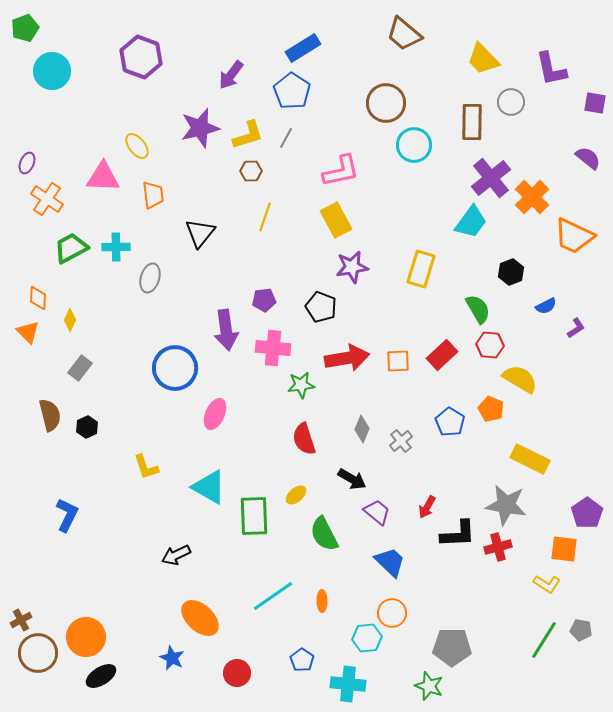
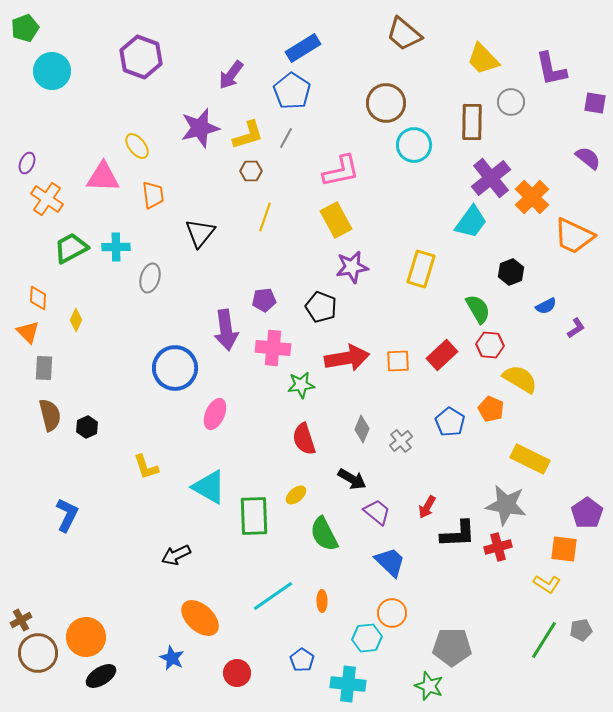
yellow diamond at (70, 320): moved 6 px right
gray rectangle at (80, 368): moved 36 px left; rotated 35 degrees counterclockwise
gray pentagon at (581, 630): rotated 20 degrees counterclockwise
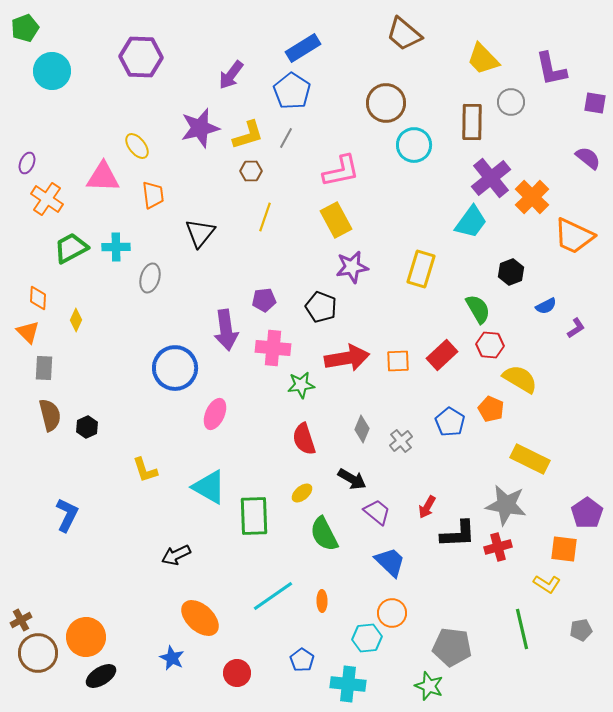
purple hexagon at (141, 57): rotated 18 degrees counterclockwise
yellow L-shape at (146, 467): moved 1 px left, 3 px down
yellow ellipse at (296, 495): moved 6 px right, 2 px up
green line at (544, 640): moved 22 px left, 11 px up; rotated 45 degrees counterclockwise
gray pentagon at (452, 647): rotated 6 degrees clockwise
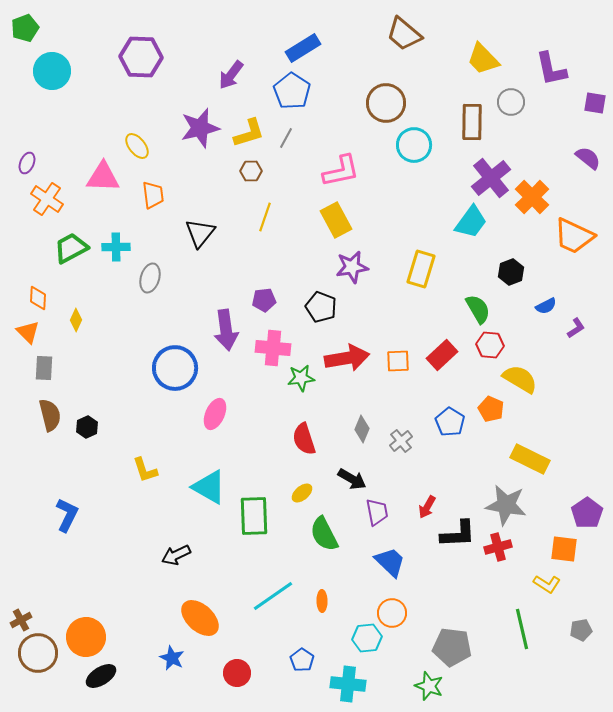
yellow L-shape at (248, 135): moved 1 px right, 2 px up
green star at (301, 385): moved 7 px up
purple trapezoid at (377, 512): rotated 40 degrees clockwise
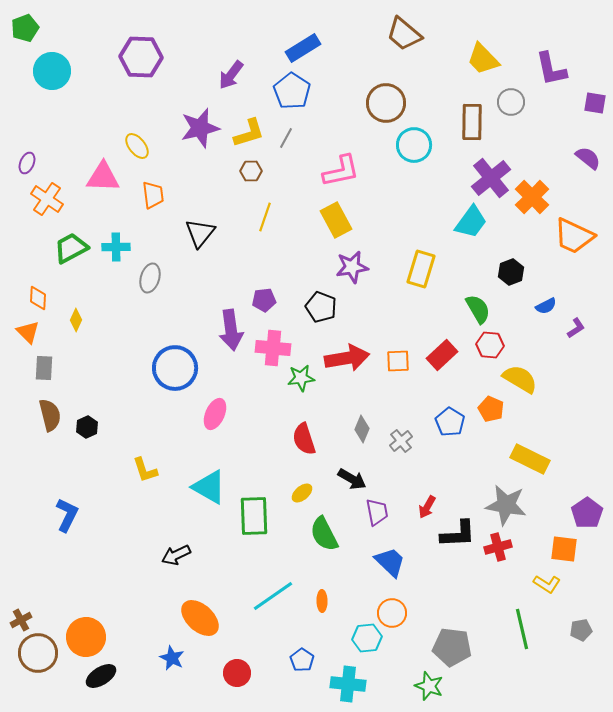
purple arrow at (226, 330): moved 5 px right
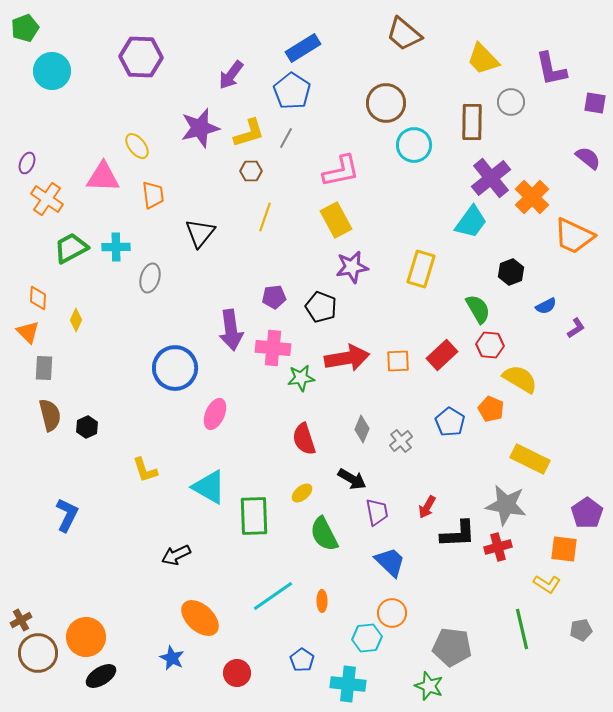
purple pentagon at (264, 300): moved 10 px right, 3 px up
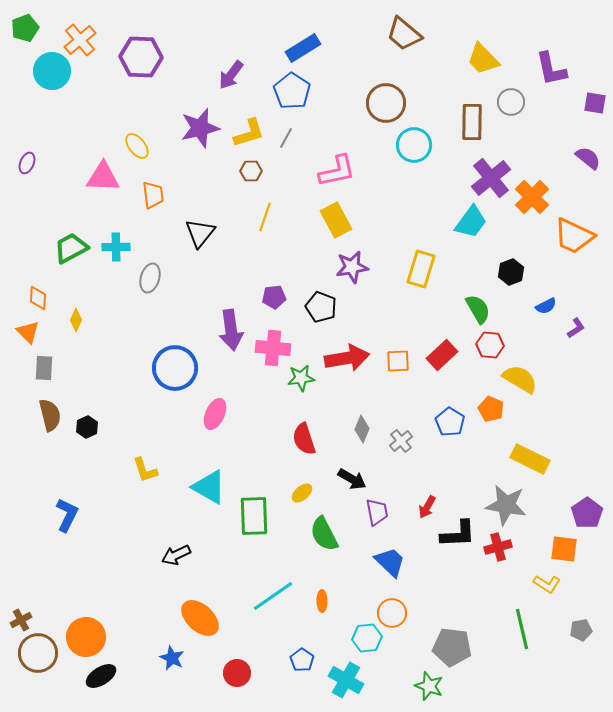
pink L-shape at (341, 171): moved 4 px left
orange cross at (47, 199): moved 33 px right, 159 px up; rotated 16 degrees clockwise
cyan cross at (348, 684): moved 2 px left, 4 px up; rotated 24 degrees clockwise
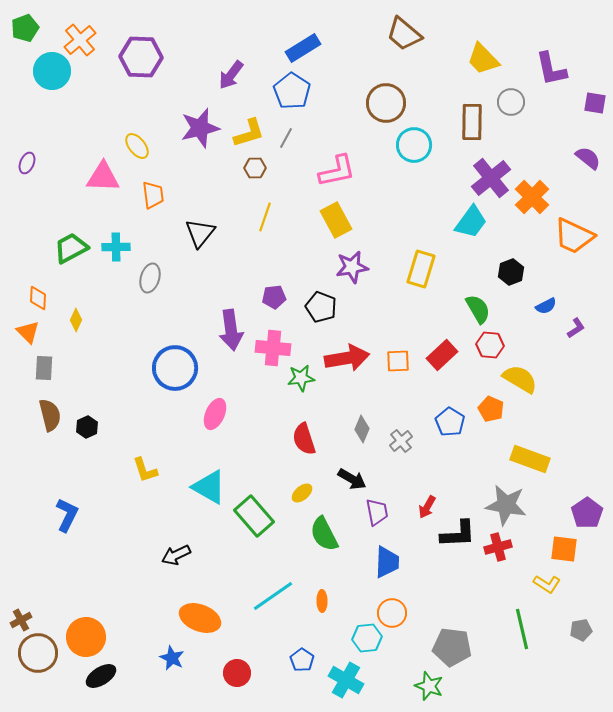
brown hexagon at (251, 171): moved 4 px right, 3 px up
yellow rectangle at (530, 459): rotated 6 degrees counterclockwise
green rectangle at (254, 516): rotated 39 degrees counterclockwise
blue trapezoid at (390, 562): moved 3 px left; rotated 48 degrees clockwise
orange ellipse at (200, 618): rotated 21 degrees counterclockwise
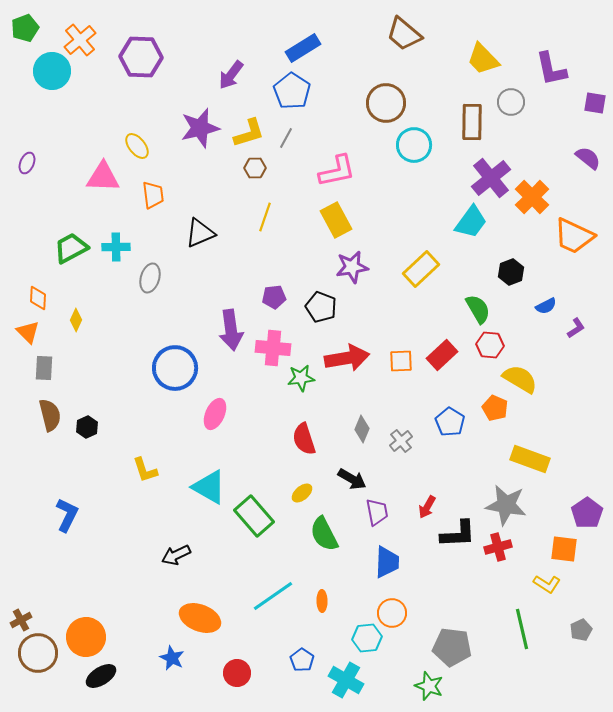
black triangle at (200, 233): rotated 28 degrees clockwise
yellow rectangle at (421, 269): rotated 30 degrees clockwise
orange square at (398, 361): moved 3 px right
orange pentagon at (491, 409): moved 4 px right, 1 px up
gray pentagon at (581, 630): rotated 15 degrees counterclockwise
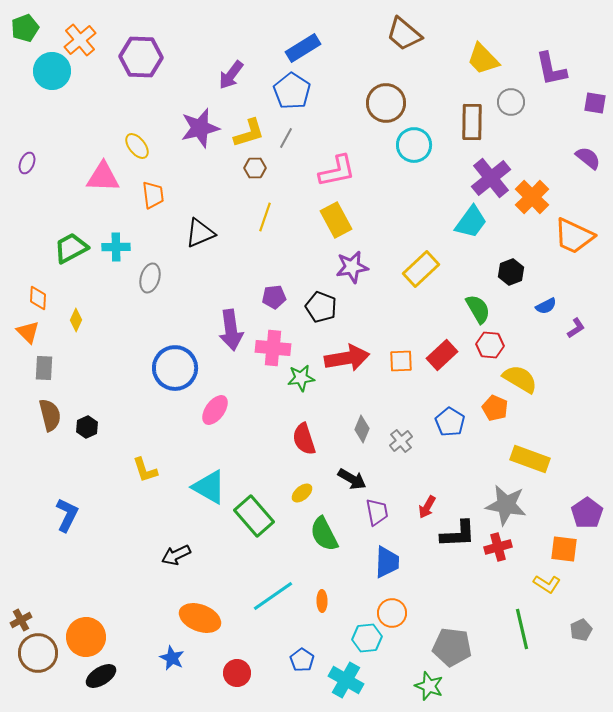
pink ellipse at (215, 414): moved 4 px up; rotated 12 degrees clockwise
